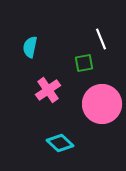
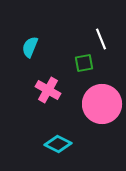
cyan semicircle: rotated 10 degrees clockwise
pink cross: rotated 25 degrees counterclockwise
cyan diamond: moved 2 px left, 1 px down; rotated 16 degrees counterclockwise
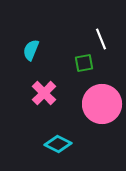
cyan semicircle: moved 1 px right, 3 px down
pink cross: moved 4 px left, 3 px down; rotated 15 degrees clockwise
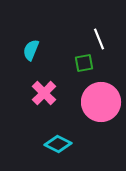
white line: moved 2 px left
pink circle: moved 1 px left, 2 px up
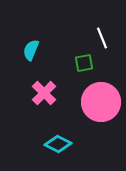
white line: moved 3 px right, 1 px up
